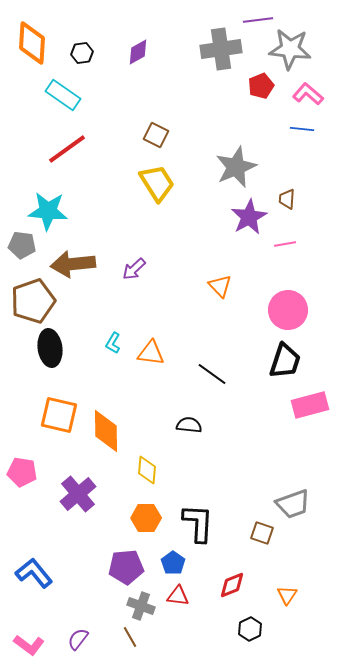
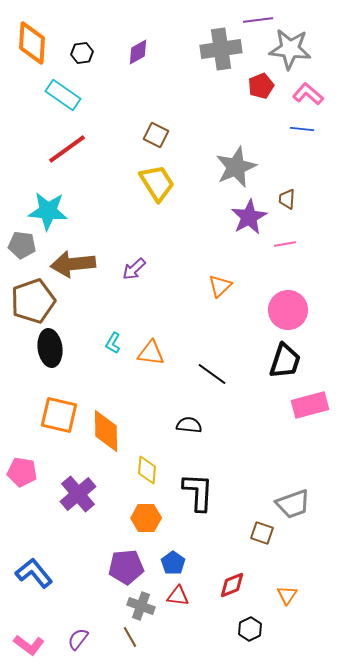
orange triangle at (220, 286): rotated 30 degrees clockwise
black L-shape at (198, 523): moved 31 px up
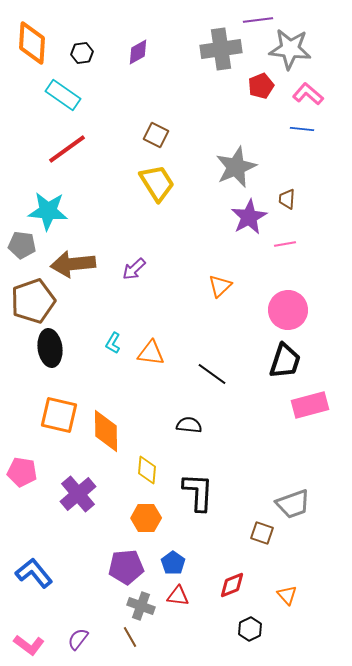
orange triangle at (287, 595): rotated 15 degrees counterclockwise
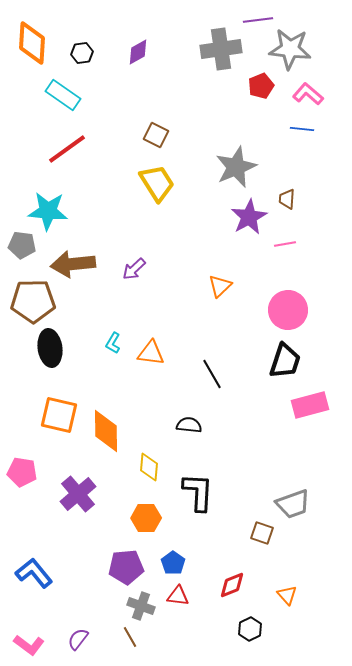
brown pentagon at (33, 301): rotated 18 degrees clockwise
black line at (212, 374): rotated 24 degrees clockwise
yellow diamond at (147, 470): moved 2 px right, 3 px up
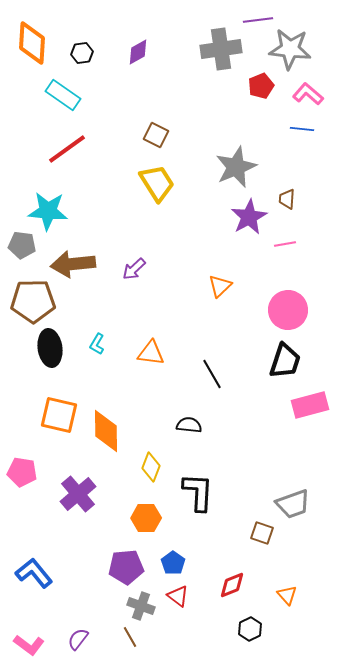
cyan L-shape at (113, 343): moved 16 px left, 1 px down
yellow diamond at (149, 467): moved 2 px right; rotated 16 degrees clockwise
red triangle at (178, 596): rotated 30 degrees clockwise
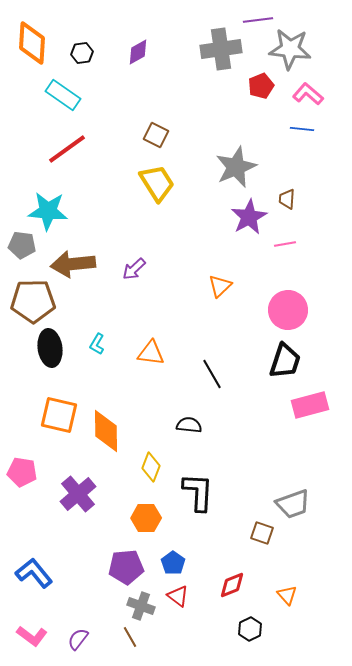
pink L-shape at (29, 645): moved 3 px right, 9 px up
